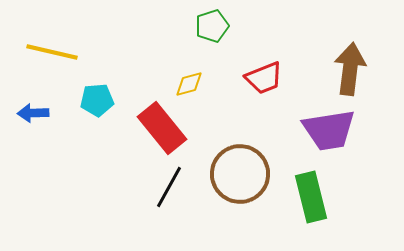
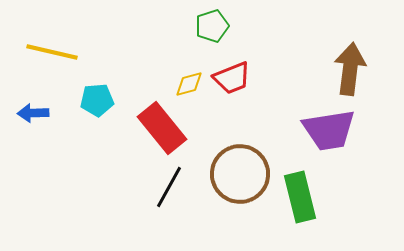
red trapezoid: moved 32 px left
green rectangle: moved 11 px left
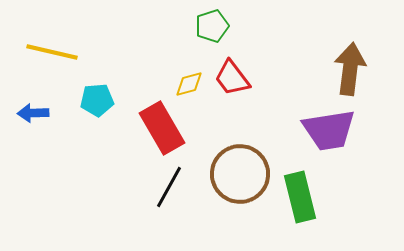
red trapezoid: rotated 75 degrees clockwise
red rectangle: rotated 9 degrees clockwise
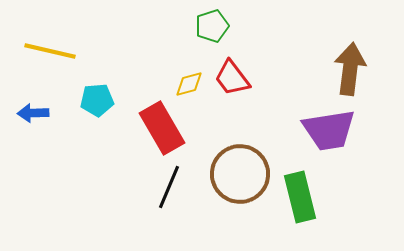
yellow line: moved 2 px left, 1 px up
black line: rotated 6 degrees counterclockwise
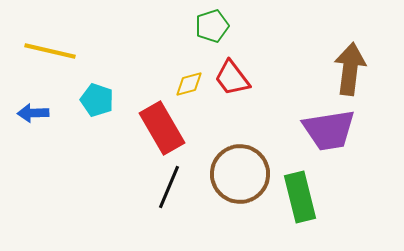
cyan pentagon: rotated 24 degrees clockwise
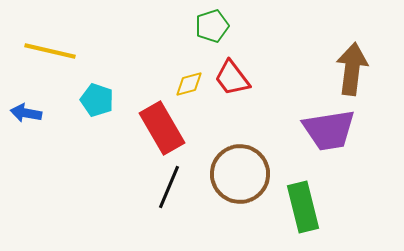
brown arrow: moved 2 px right
blue arrow: moved 7 px left; rotated 12 degrees clockwise
green rectangle: moved 3 px right, 10 px down
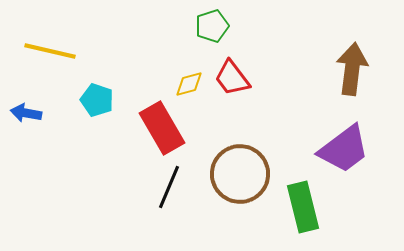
purple trapezoid: moved 15 px right, 19 px down; rotated 28 degrees counterclockwise
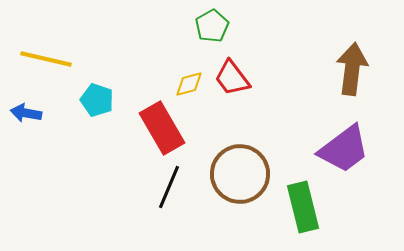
green pentagon: rotated 12 degrees counterclockwise
yellow line: moved 4 px left, 8 px down
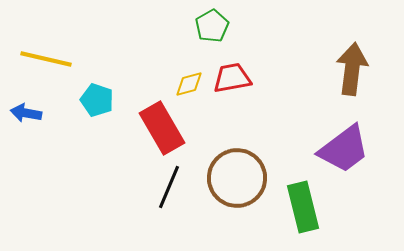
red trapezoid: rotated 117 degrees clockwise
brown circle: moved 3 px left, 4 px down
